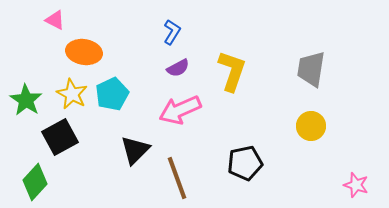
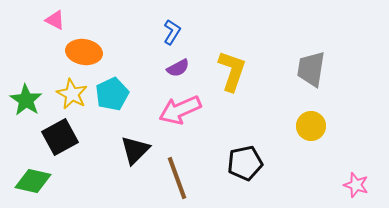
green diamond: moved 2 px left, 1 px up; rotated 60 degrees clockwise
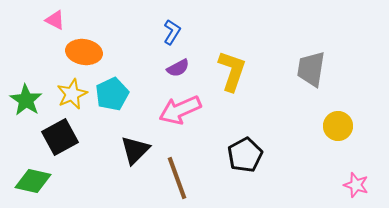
yellow star: rotated 20 degrees clockwise
yellow circle: moved 27 px right
black pentagon: moved 8 px up; rotated 16 degrees counterclockwise
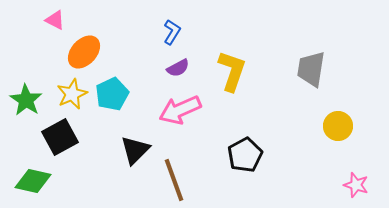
orange ellipse: rotated 56 degrees counterclockwise
brown line: moved 3 px left, 2 px down
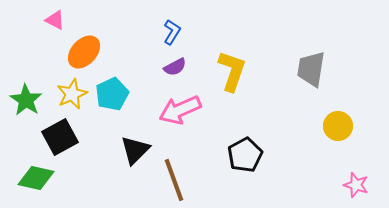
purple semicircle: moved 3 px left, 1 px up
green diamond: moved 3 px right, 3 px up
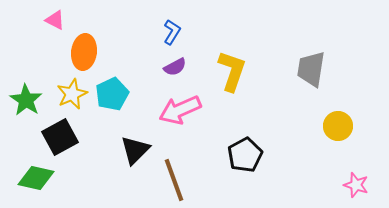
orange ellipse: rotated 36 degrees counterclockwise
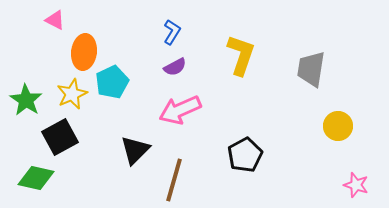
yellow L-shape: moved 9 px right, 16 px up
cyan pentagon: moved 12 px up
brown line: rotated 36 degrees clockwise
